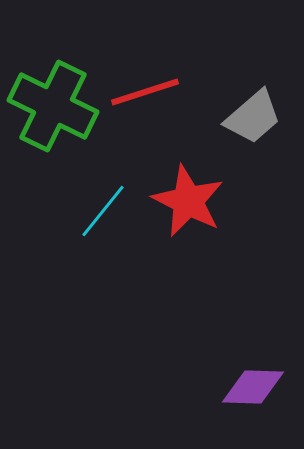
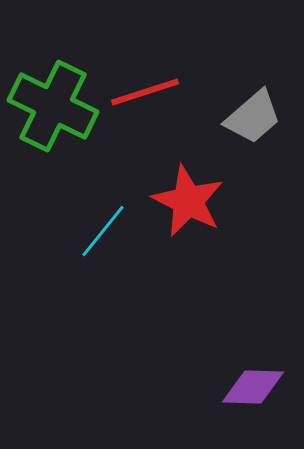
cyan line: moved 20 px down
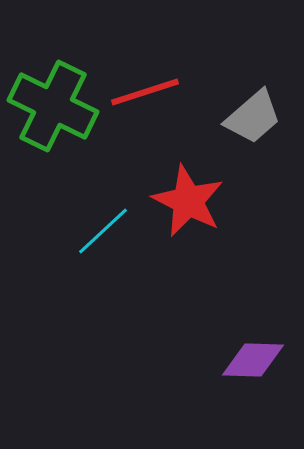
cyan line: rotated 8 degrees clockwise
purple diamond: moved 27 px up
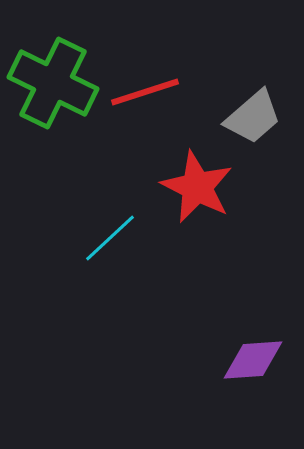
green cross: moved 23 px up
red star: moved 9 px right, 14 px up
cyan line: moved 7 px right, 7 px down
purple diamond: rotated 6 degrees counterclockwise
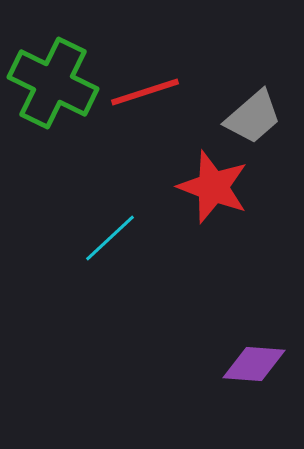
red star: moved 16 px right; rotated 6 degrees counterclockwise
purple diamond: moved 1 px right, 4 px down; rotated 8 degrees clockwise
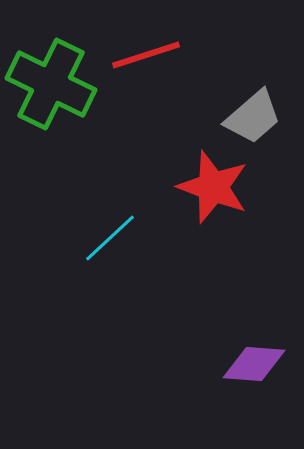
green cross: moved 2 px left, 1 px down
red line: moved 1 px right, 37 px up
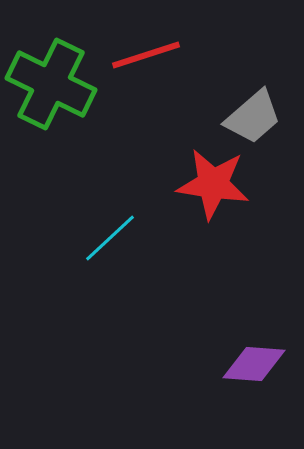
red star: moved 3 px up; rotated 12 degrees counterclockwise
